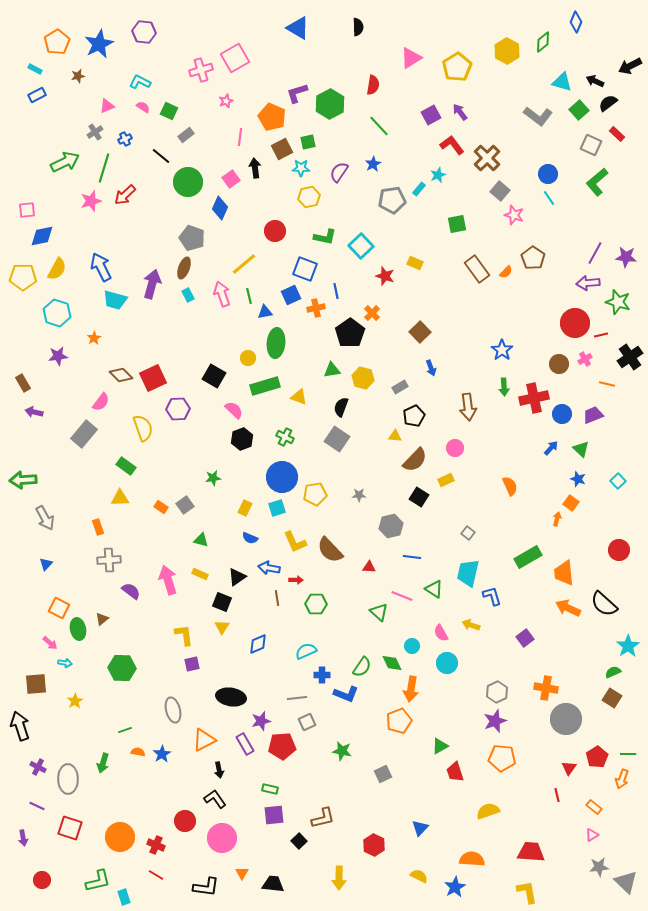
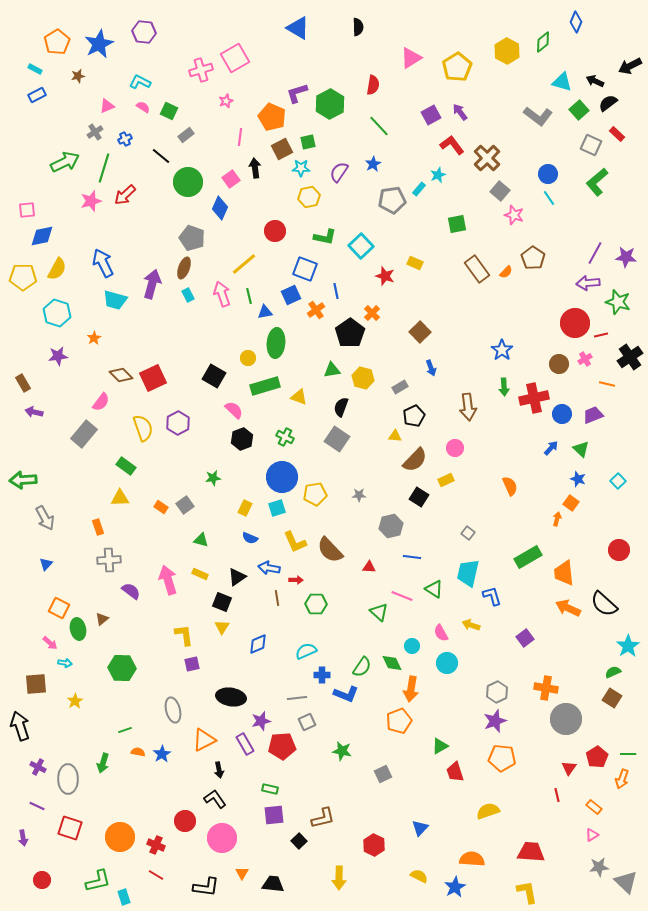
blue arrow at (101, 267): moved 2 px right, 4 px up
orange cross at (316, 308): moved 2 px down; rotated 24 degrees counterclockwise
purple hexagon at (178, 409): moved 14 px down; rotated 25 degrees counterclockwise
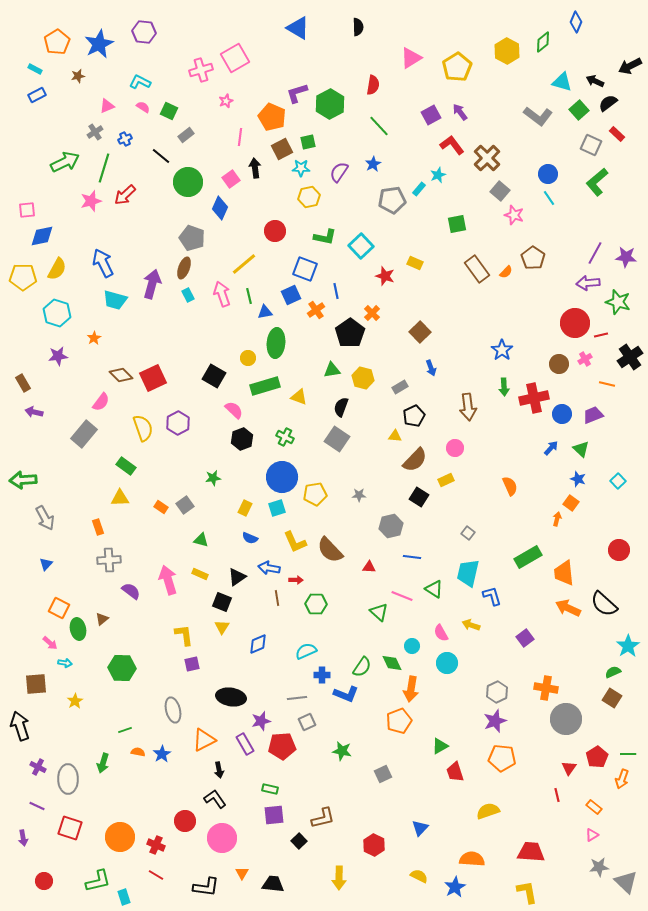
red circle at (42, 880): moved 2 px right, 1 px down
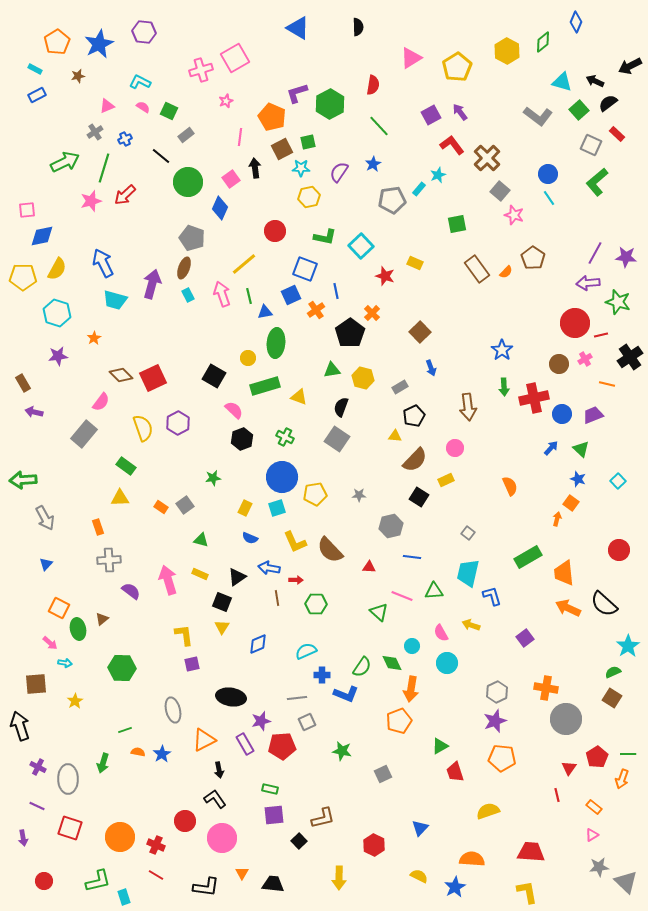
green triangle at (434, 589): moved 2 px down; rotated 36 degrees counterclockwise
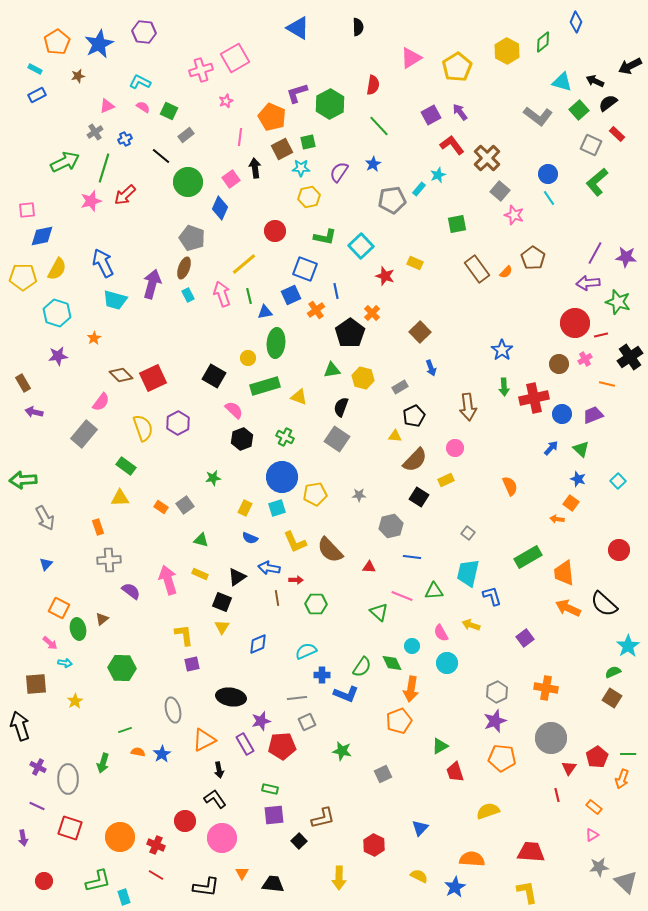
orange arrow at (557, 519): rotated 96 degrees counterclockwise
gray circle at (566, 719): moved 15 px left, 19 px down
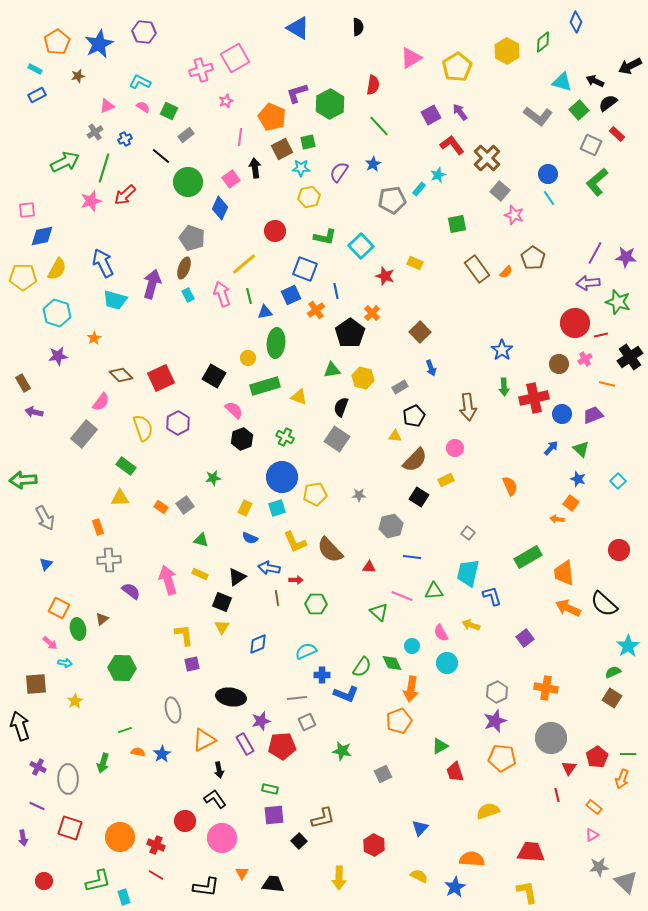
red square at (153, 378): moved 8 px right
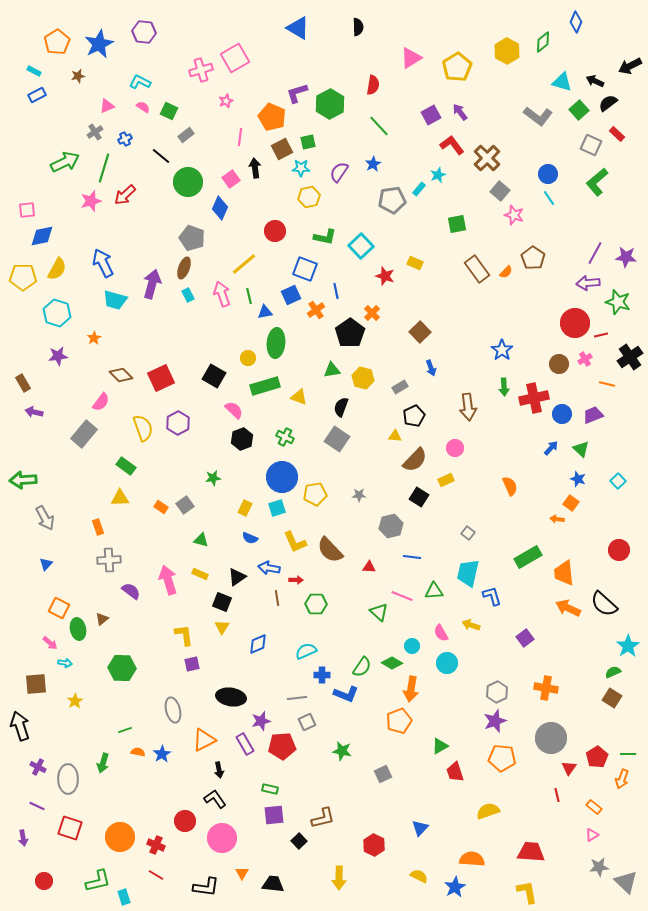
cyan rectangle at (35, 69): moved 1 px left, 2 px down
green diamond at (392, 663): rotated 35 degrees counterclockwise
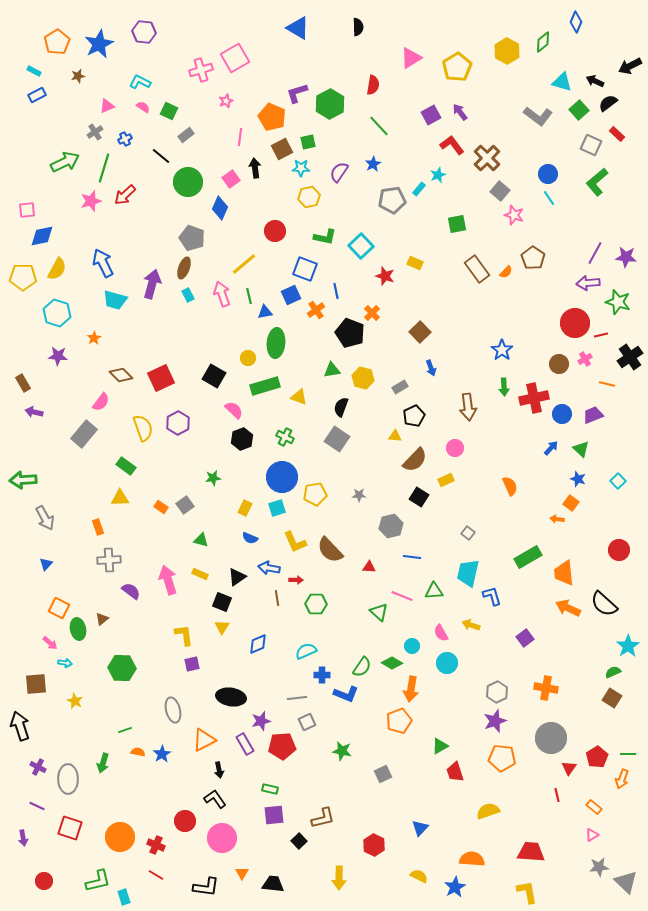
black pentagon at (350, 333): rotated 16 degrees counterclockwise
purple star at (58, 356): rotated 12 degrees clockwise
yellow star at (75, 701): rotated 14 degrees counterclockwise
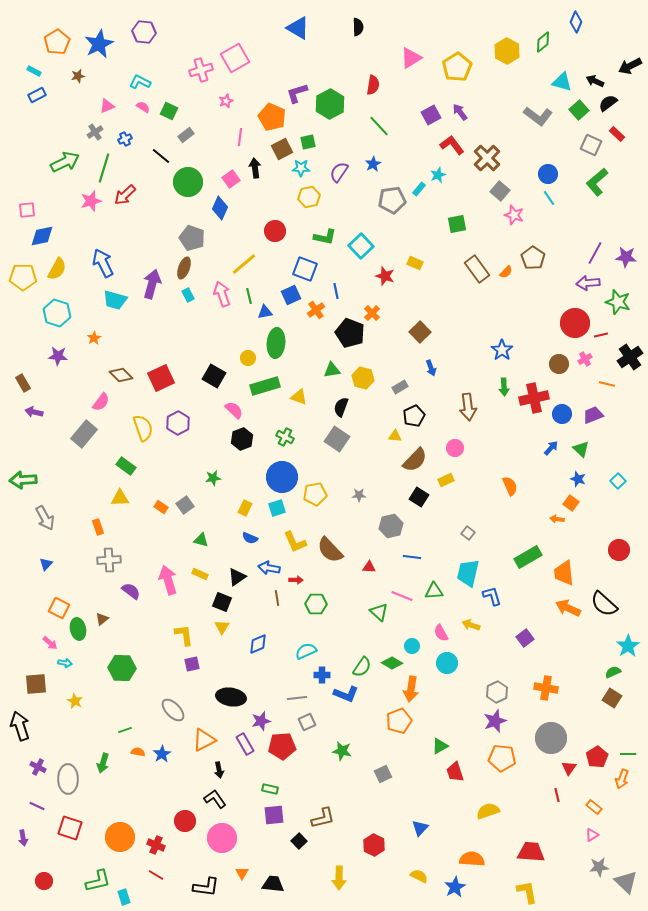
gray ellipse at (173, 710): rotated 30 degrees counterclockwise
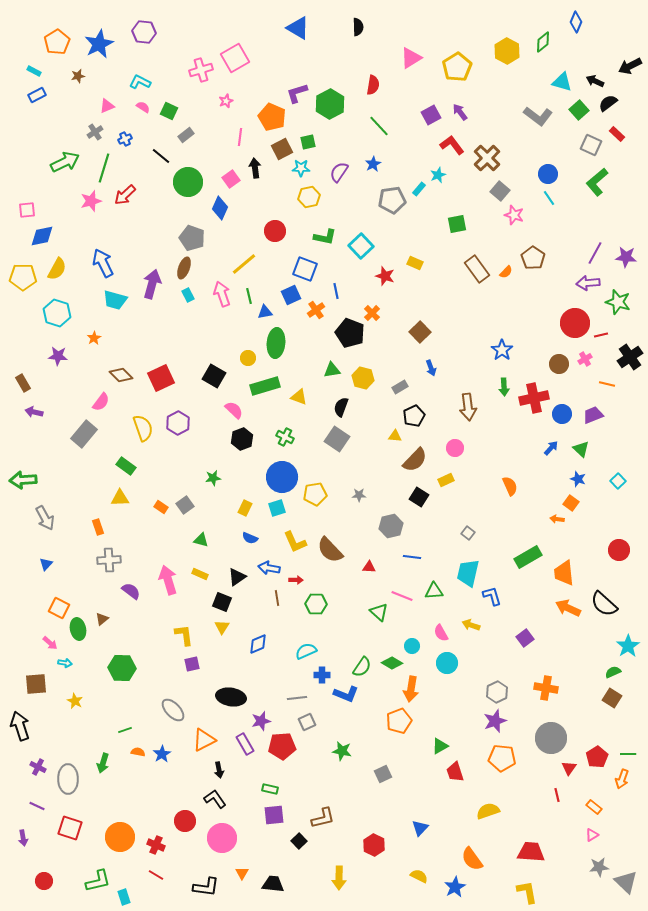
orange semicircle at (472, 859): rotated 130 degrees counterclockwise
